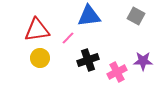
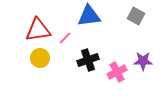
red triangle: moved 1 px right
pink line: moved 3 px left
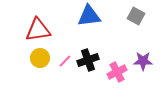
pink line: moved 23 px down
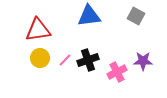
pink line: moved 1 px up
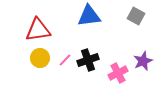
purple star: rotated 24 degrees counterclockwise
pink cross: moved 1 px right, 1 px down
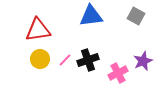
blue triangle: moved 2 px right
yellow circle: moved 1 px down
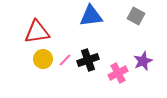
red triangle: moved 1 px left, 2 px down
yellow circle: moved 3 px right
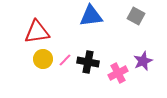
black cross: moved 2 px down; rotated 30 degrees clockwise
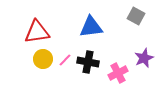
blue triangle: moved 11 px down
purple star: moved 1 px right, 3 px up
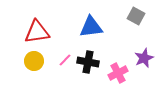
yellow circle: moved 9 px left, 2 px down
